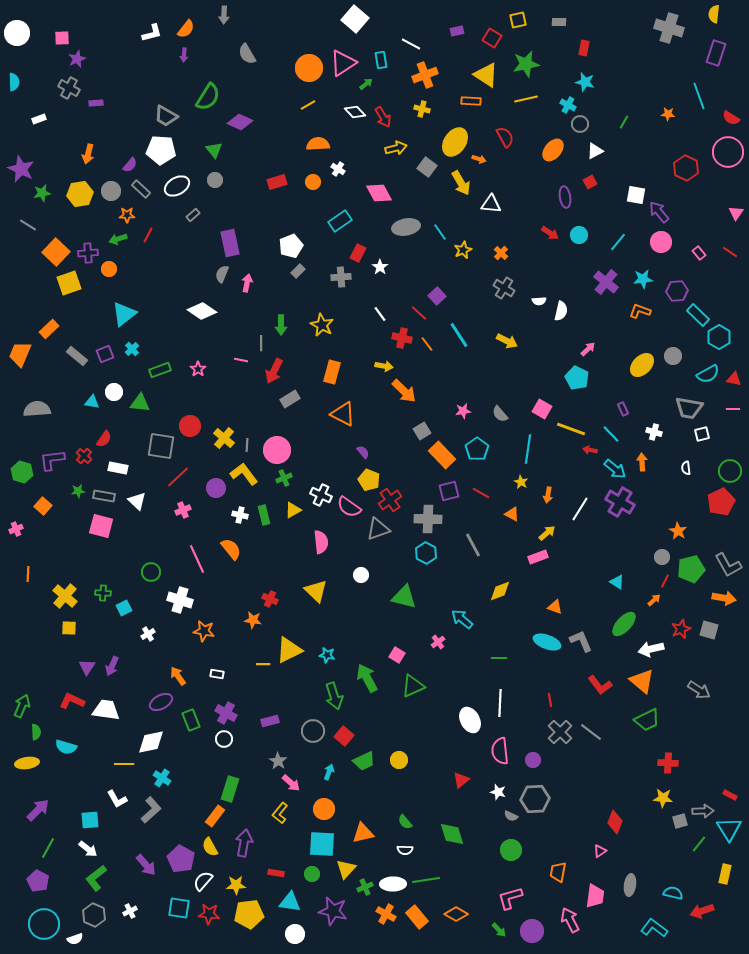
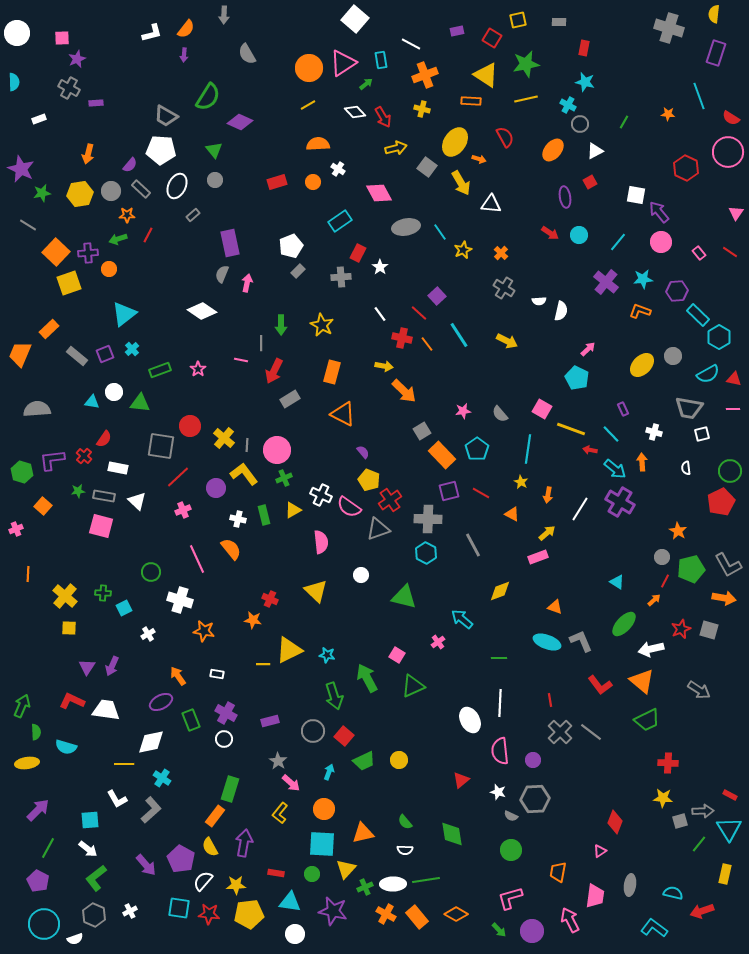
white ellipse at (177, 186): rotated 35 degrees counterclockwise
white cross at (240, 515): moved 2 px left, 4 px down
green diamond at (452, 834): rotated 8 degrees clockwise
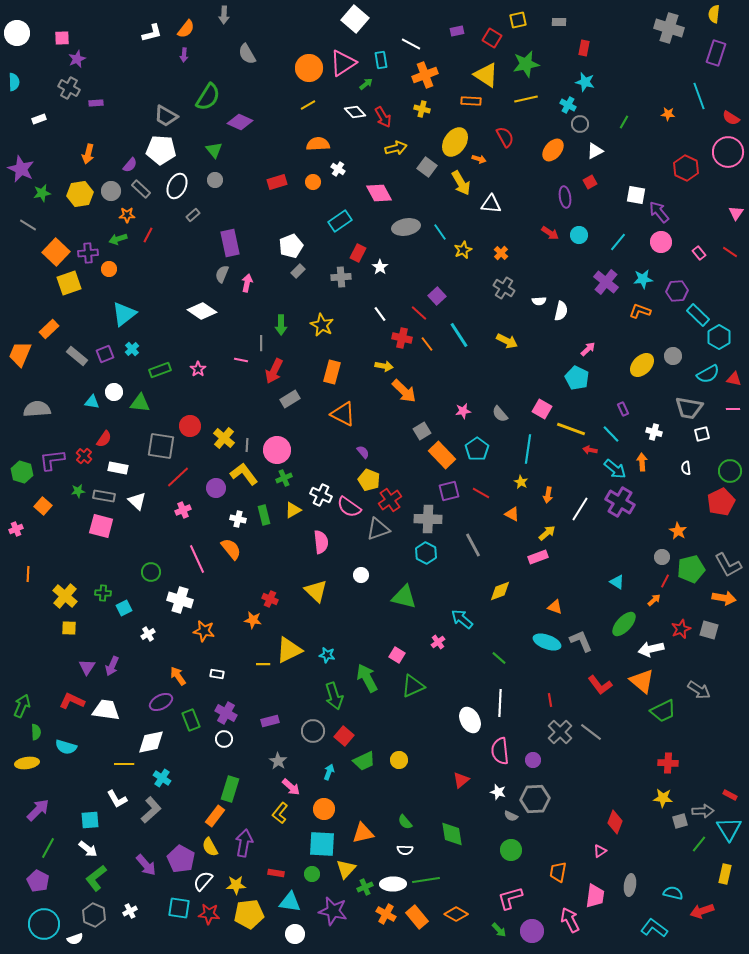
green line at (499, 658): rotated 42 degrees clockwise
green trapezoid at (647, 720): moved 16 px right, 9 px up
pink arrow at (291, 783): moved 4 px down
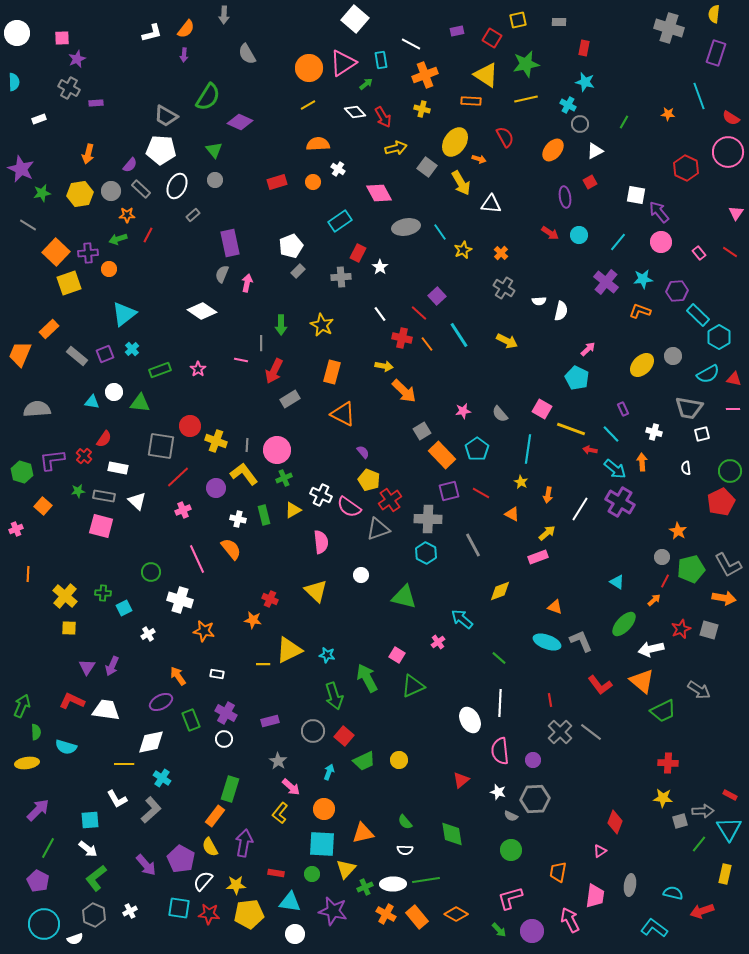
yellow cross at (224, 438): moved 8 px left, 3 px down; rotated 20 degrees counterclockwise
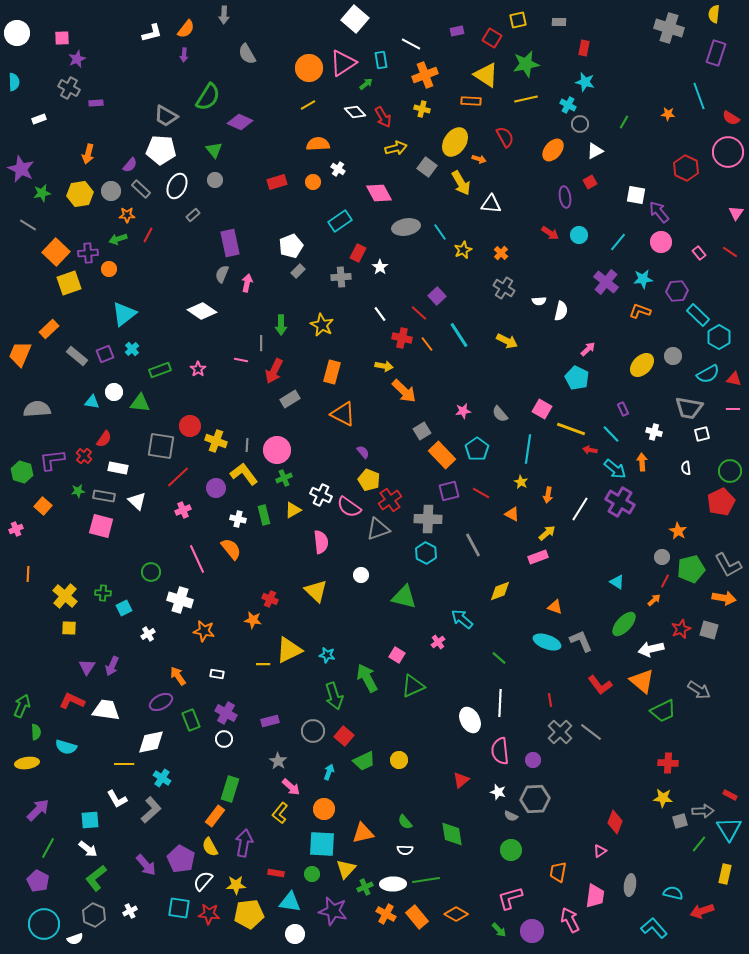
cyan L-shape at (654, 928): rotated 12 degrees clockwise
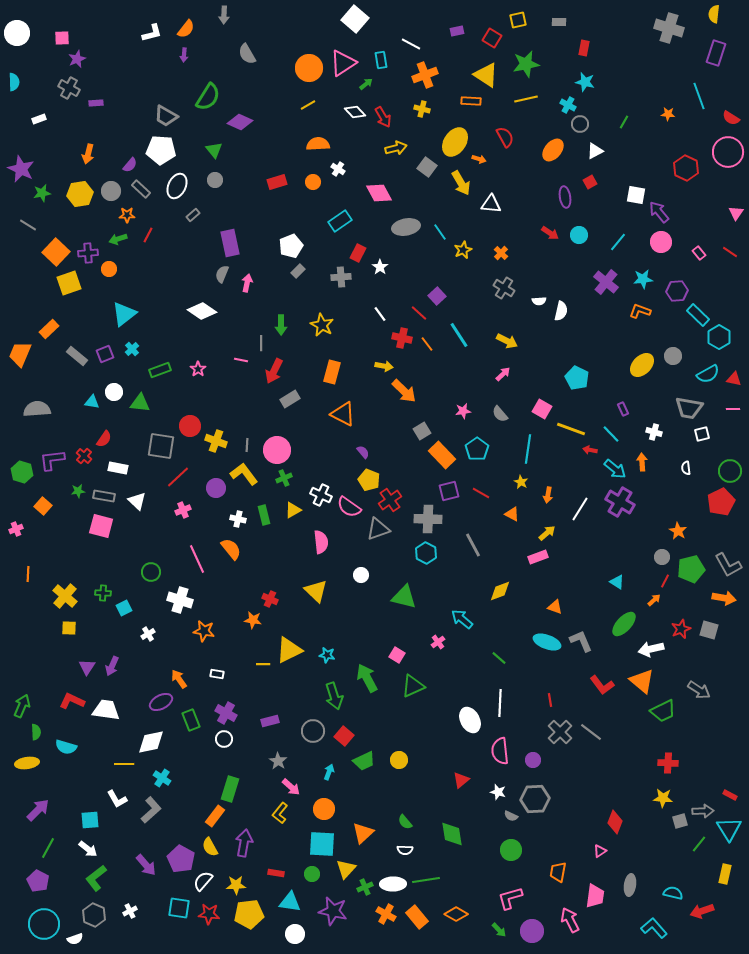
pink arrow at (588, 349): moved 85 px left, 25 px down
orange arrow at (178, 676): moved 1 px right, 3 px down
red L-shape at (600, 685): moved 2 px right
orange triangle at (363, 833): rotated 30 degrees counterclockwise
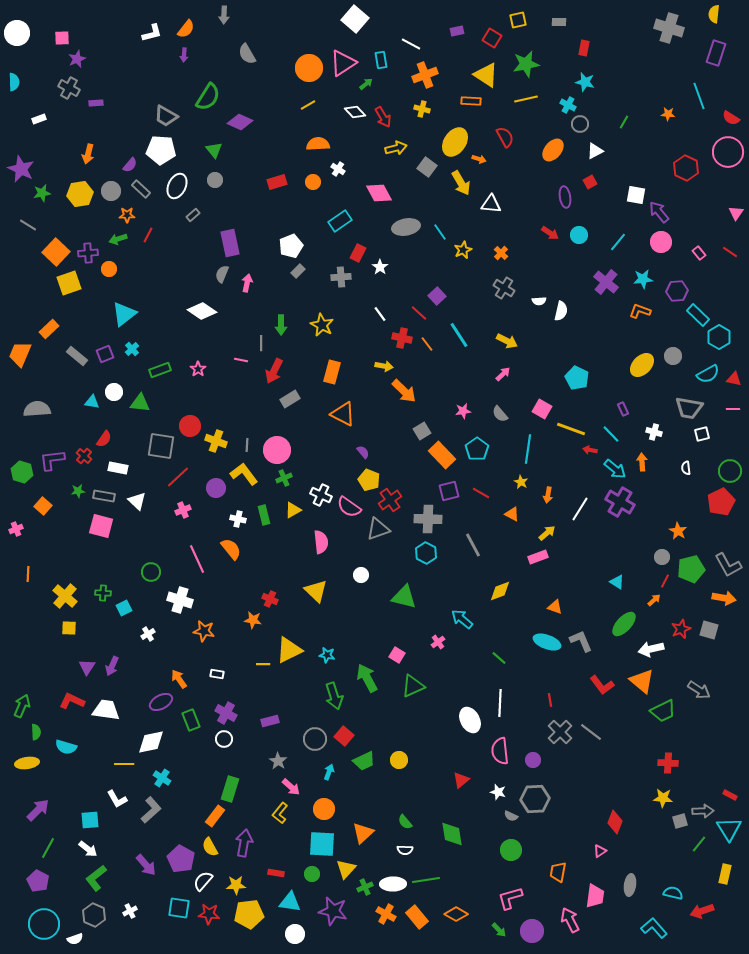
gray circle at (313, 731): moved 2 px right, 8 px down
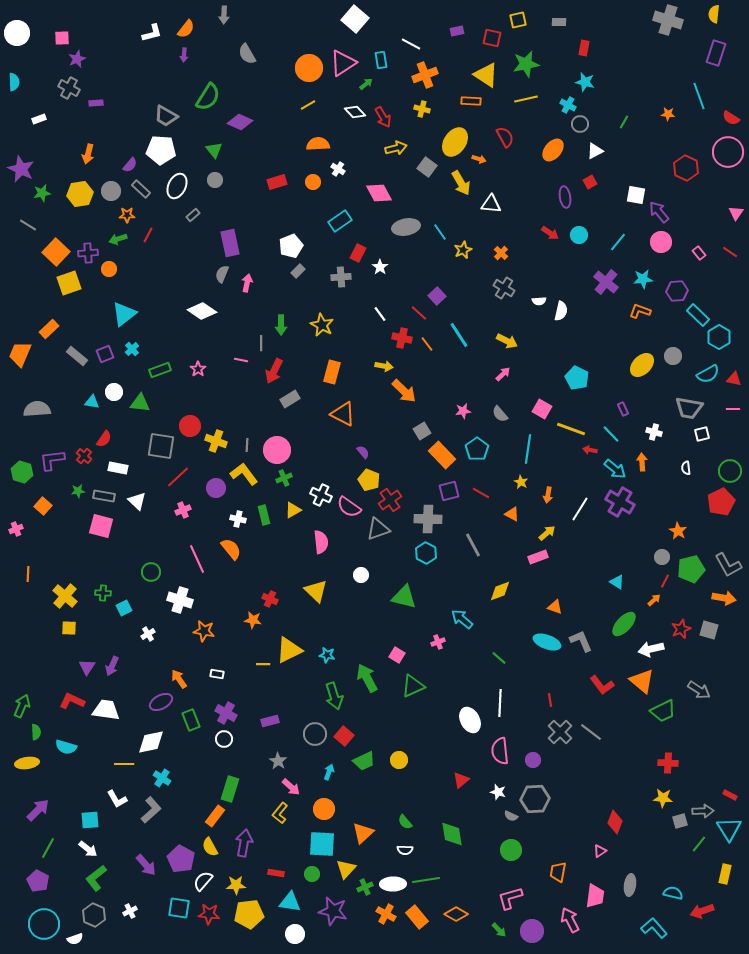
gray cross at (669, 28): moved 1 px left, 8 px up
red square at (492, 38): rotated 18 degrees counterclockwise
pink cross at (438, 642): rotated 16 degrees clockwise
gray circle at (315, 739): moved 5 px up
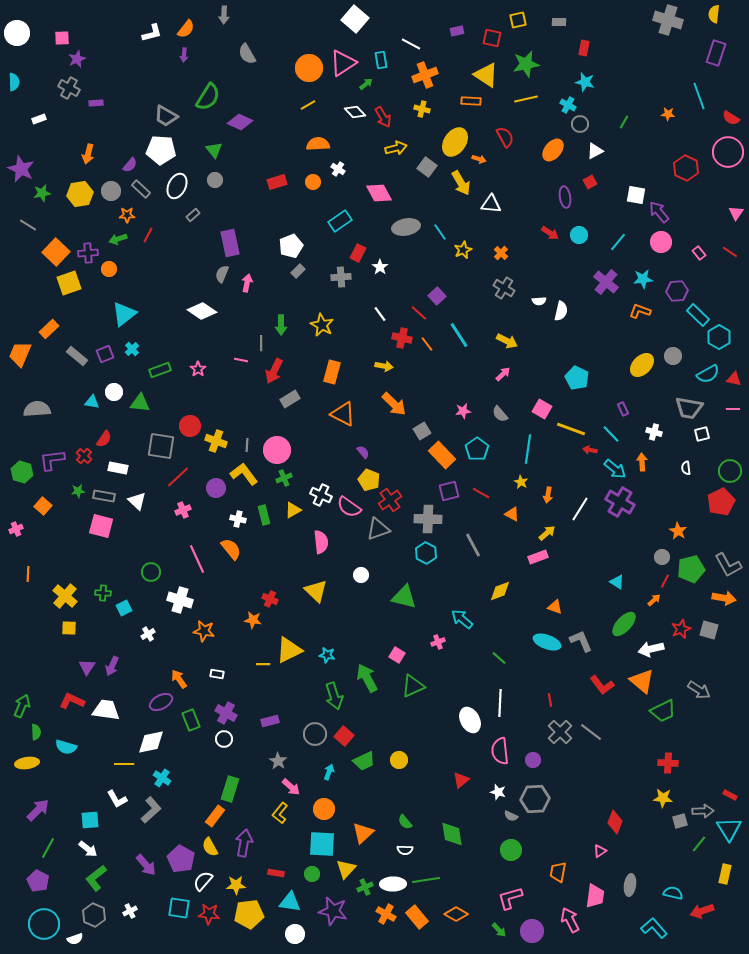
orange arrow at (404, 391): moved 10 px left, 13 px down
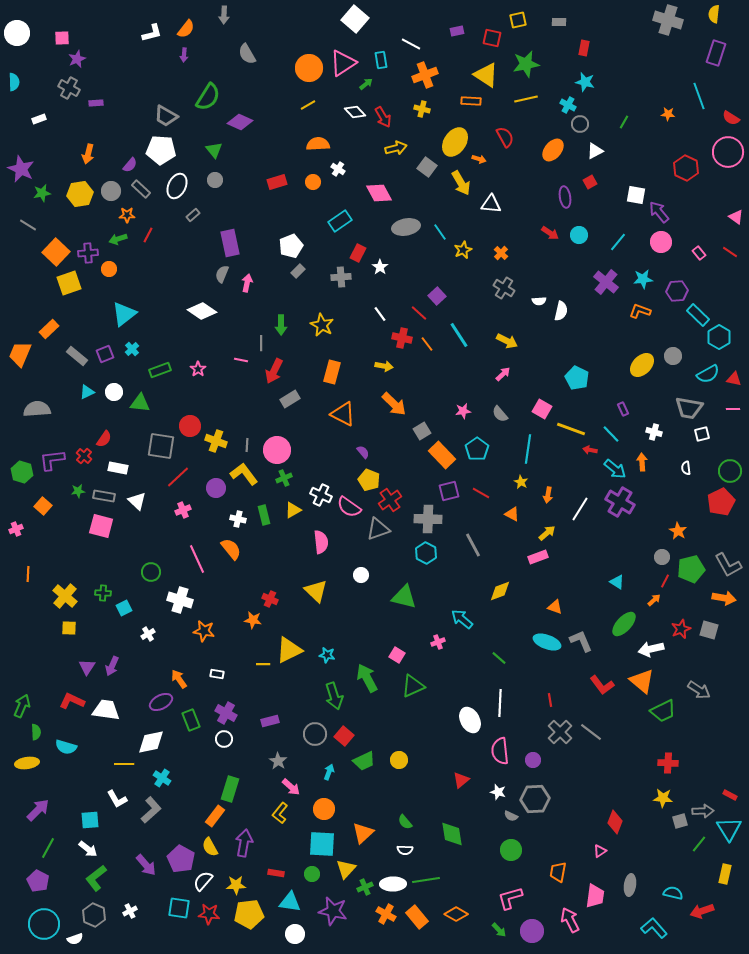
pink triangle at (736, 213): moved 4 px down; rotated 28 degrees counterclockwise
cyan triangle at (92, 402): moved 5 px left, 10 px up; rotated 35 degrees counterclockwise
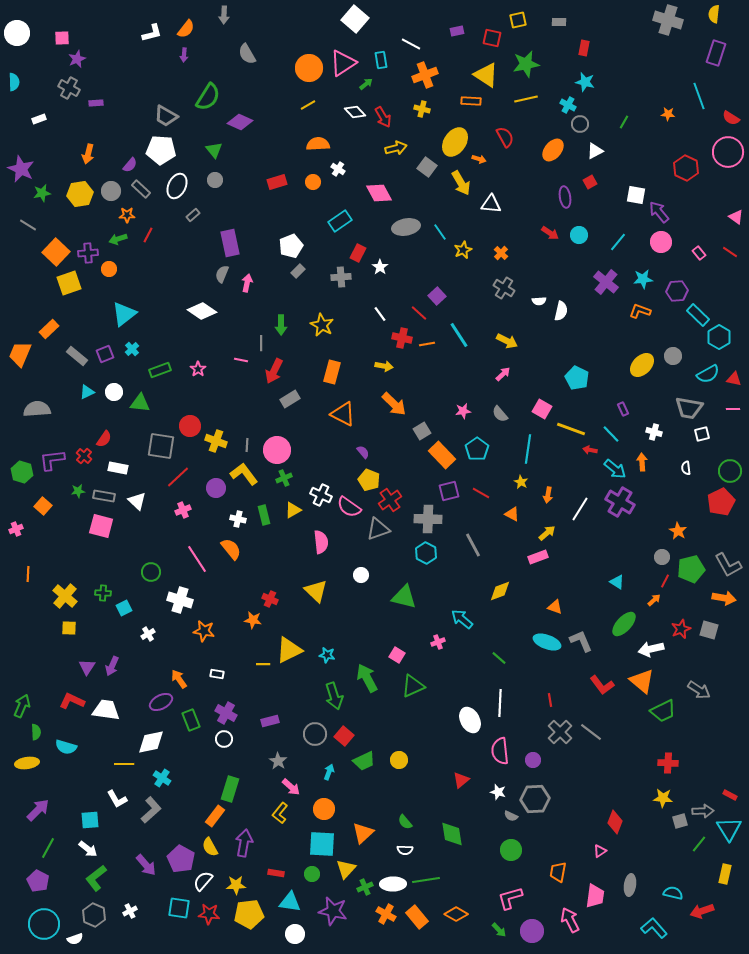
orange line at (427, 344): rotated 63 degrees counterclockwise
pink line at (197, 559): rotated 8 degrees counterclockwise
